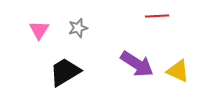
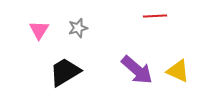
red line: moved 2 px left
purple arrow: moved 6 px down; rotated 8 degrees clockwise
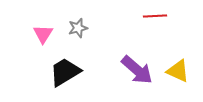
pink triangle: moved 4 px right, 4 px down
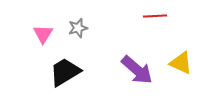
yellow triangle: moved 3 px right, 8 px up
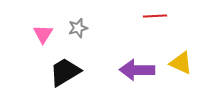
purple arrow: rotated 140 degrees clockwise
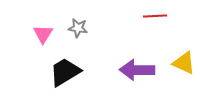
gray star: rotated 24 degrees clockwise
yellow triangle: moved 3 px right
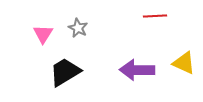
gray star: rotated 18 degrees clockwise
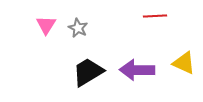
pink triangle: moved 3 px right, 9 px up
black trapezoid: moved 23 px right
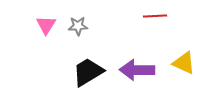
gray star: moved 2 px up; rotated 30 degrees counterclockwise
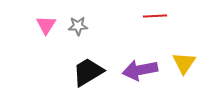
yellow triangle: rotated 40 degrees clockwise
purple arrow: moved 3 px right; rotated 12 degrees counterclockwise
